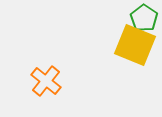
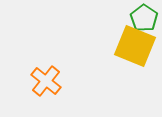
yellow square: moved 1 px down
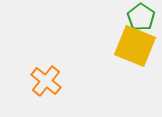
green pentagon: moved 3 px left, 1 px up
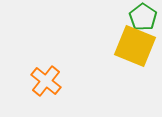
green pentagon: moved 2 px right
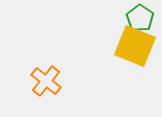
green pentagon: moved 3 px left, 1 px down
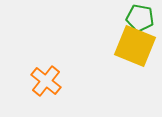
green pentagon: rotated 24 degrees counterclockwise
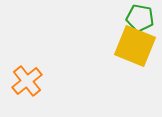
orange cross: moved 19 px left; rotated 12 degrees clockwise
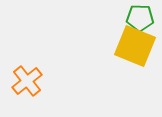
green pentagon: rotated 8 degrees counterclockwise
